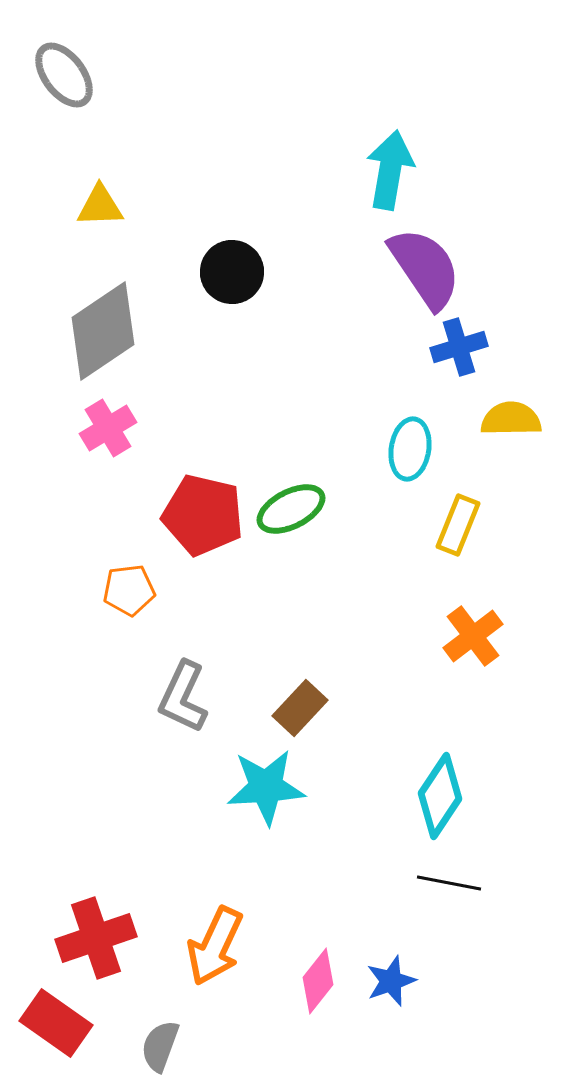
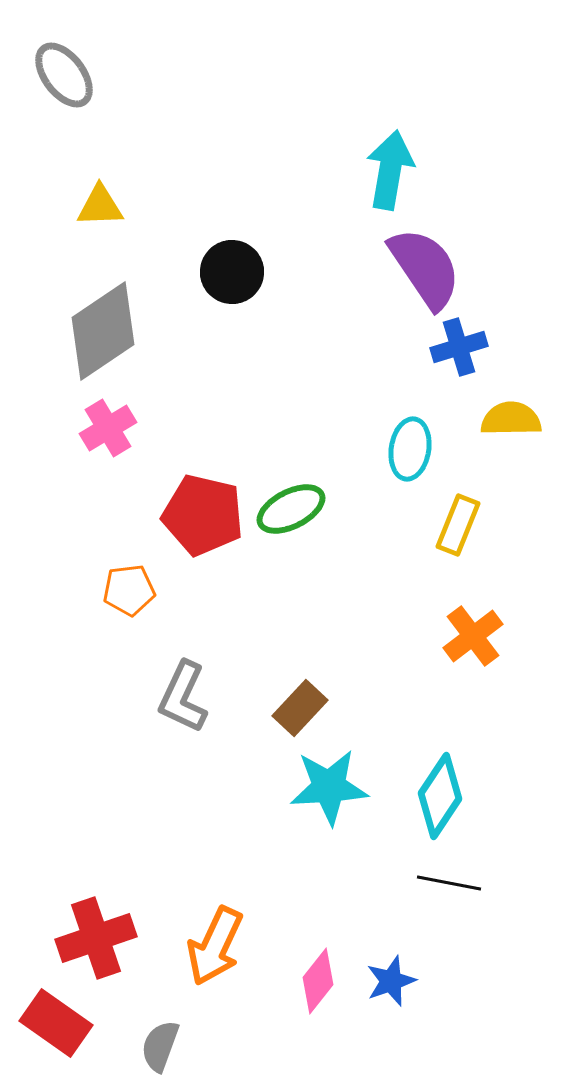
cyan star: moved 63 px right
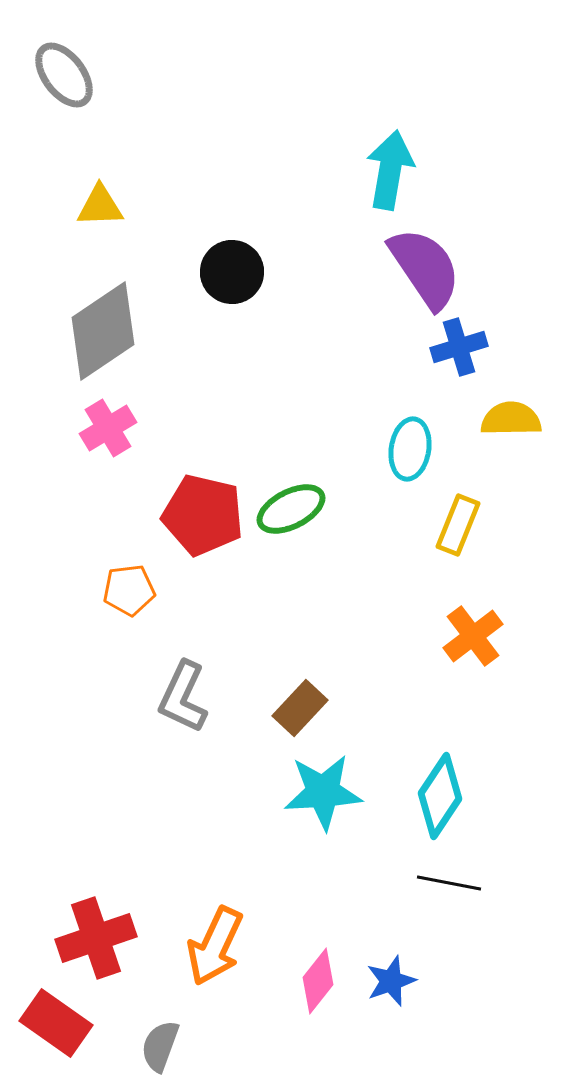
cyan star: moved 6 px left, 5 px down
